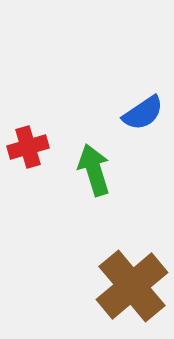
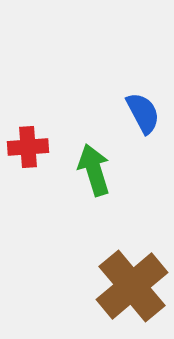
blue semicircle: rotated 84 degrees counterclockwise
red cross: rotated 12 degrees clockwise
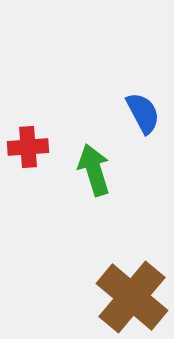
brown cross: moved 11 px down; rotated 10 degrees counterclockwise
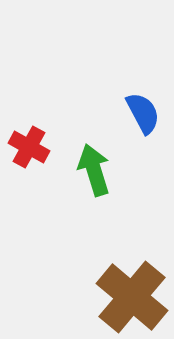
red cross: moved 1 px right; rotated 33 degrees clockwise
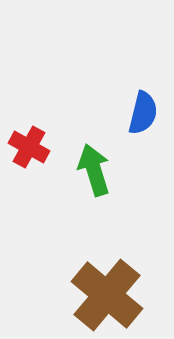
blue semicircle: rotated 42 degrees clockwise
brown cross: moved 25 px left, 2 px up
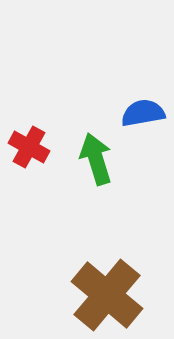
blue semicircle: rotated 114 degrees counterclockwise
green arrow: moved 2 px right, 11 px up
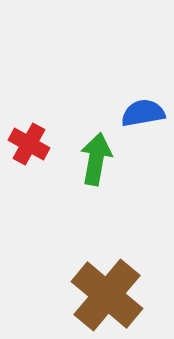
red cross: moved 3 px up
green arrow: rotated 27 degrees clockwise
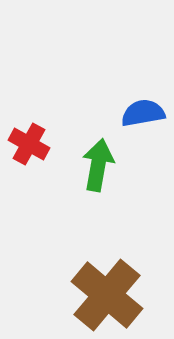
green arrow: moved 2 px right, 6 px down
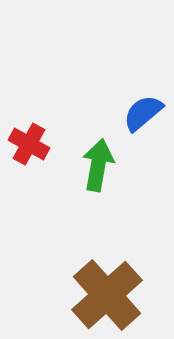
blue semicircle: rotated 30 degrees counterclockwise
brown cross: rotated 8 degrees clockwise
